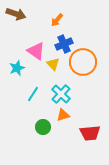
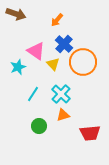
blue cross: rotated 24 degrees counterclockwise
cyan star: moved 1 px right, 1 px up
green circle: moved 4 px left, 1 px up
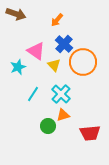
yellow triangle: moved 1 px right, 1 px down
green circle: moved 9 px right
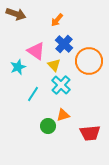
orange circle: moved 6 px right, 1 px up
cyan cross: moved 9 px up
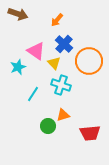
brown arrow: moved 2 px right
yellow triangle: moved 2 px up
cyan cross: rotated 24 degrees counterclockwise
